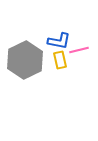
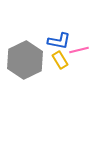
yellow rectangle: rotated 18 degrees counterclockwise
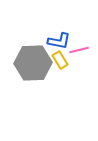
gray hexagon: moved 8 px right, 3 px down; rotated 24 degrees clockwise
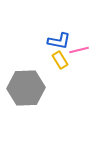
gray hexagon: moved 7 px left, 25 px down
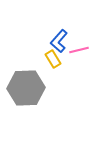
blue L-shape: rotated 120 degrees clockwise
yellow rectangle: moved 7 px left, 1 px up
